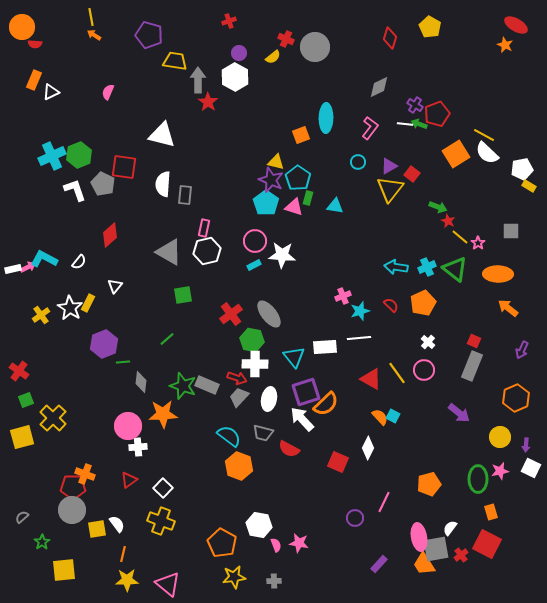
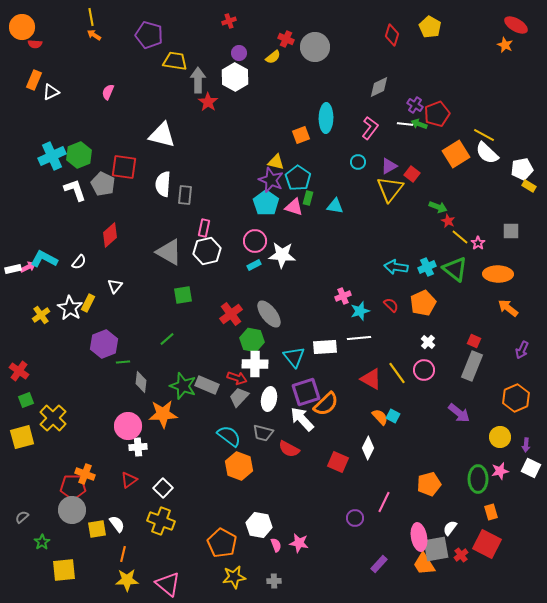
red diamond at (390, 38): moved 2 px right, 3 px up
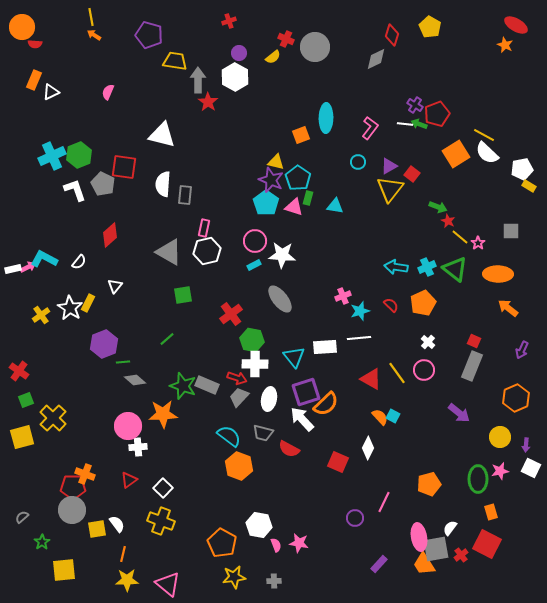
gray diamond at (379, 87): moved 3 px left, 28 px up
gray ellipse at (269, 314): moved 11 px right, 15 px up
gray diamond at (141, 382): moved 6 px left, 2 px up; rotated 55 degrees counterclockwise
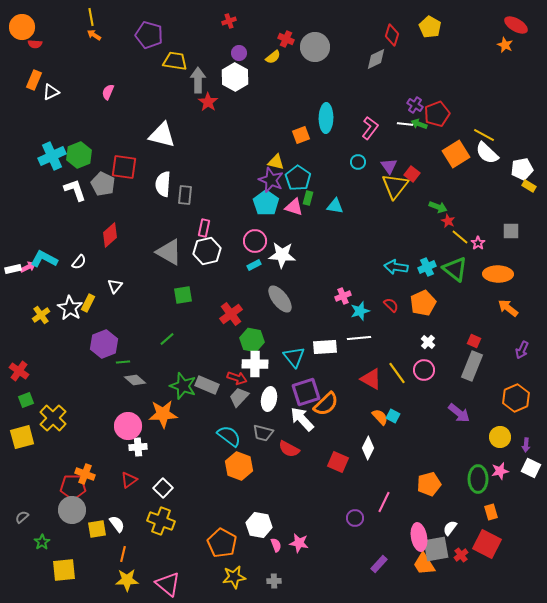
purple triangle at (389, 166): rotated 36 degrees counterclockwise
yellow triangle at (390, 189): moved 5 px right, 3 px up
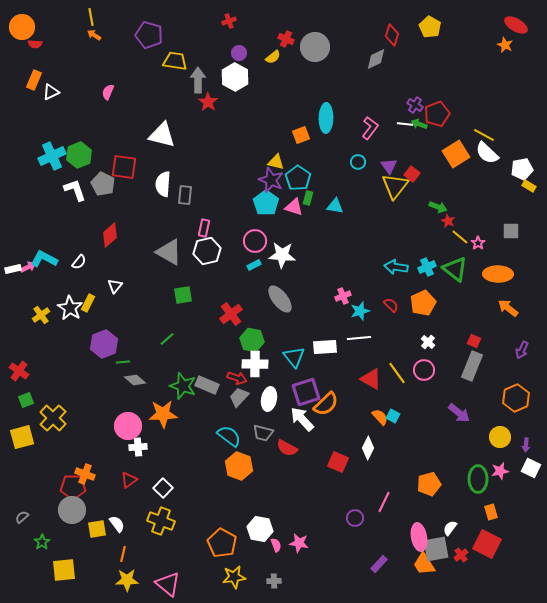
red semicircle at (289, 449): moved 2 px left, 1 px up
white hexagon at (259, 525): moved 1 px right, 4 px down
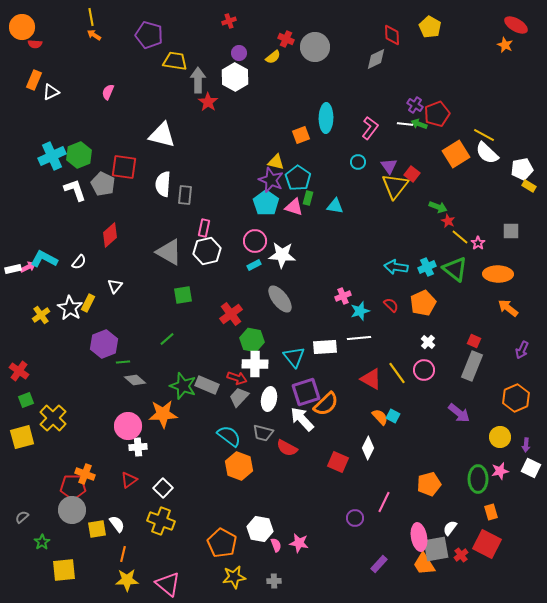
red diamond at (392, 35): rotated 20 degrees counterclockwise
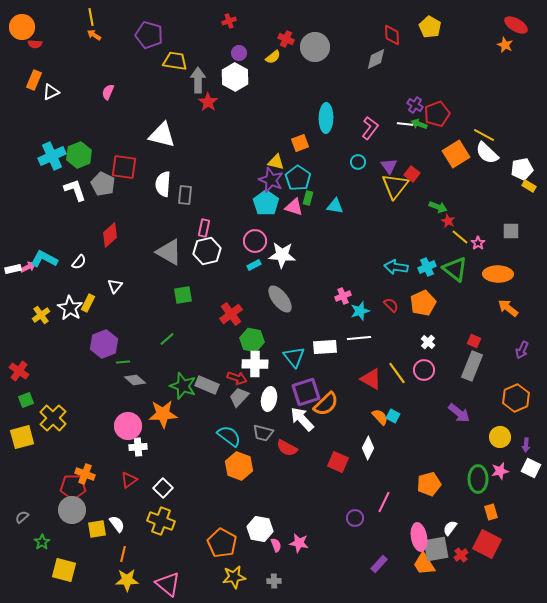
orange square at (301, 135): moved 1 px left, 8 px down
yellow square at (64, 570): rotated 20 degrees clockwise
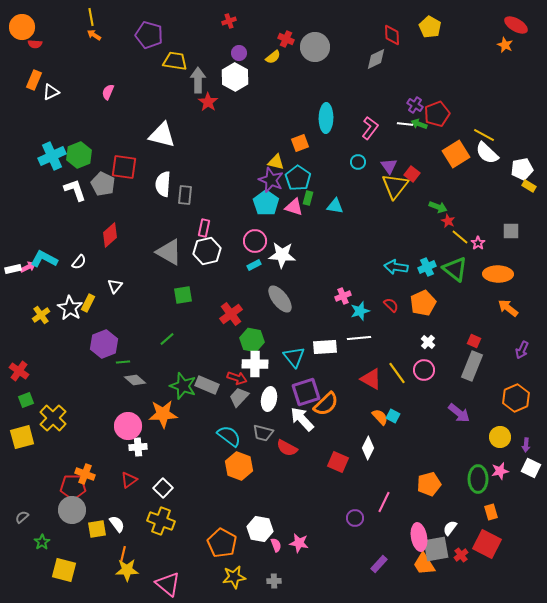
yellow star at (127, 580): moved 10 px up
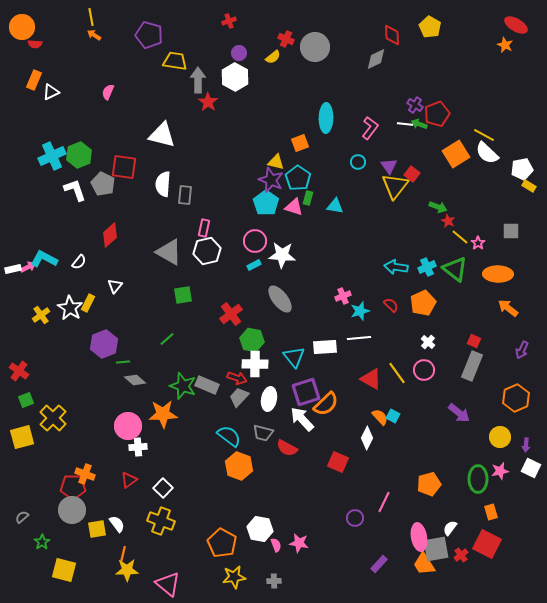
white diamond at (368, 448): moved 1 px left, 10 px up
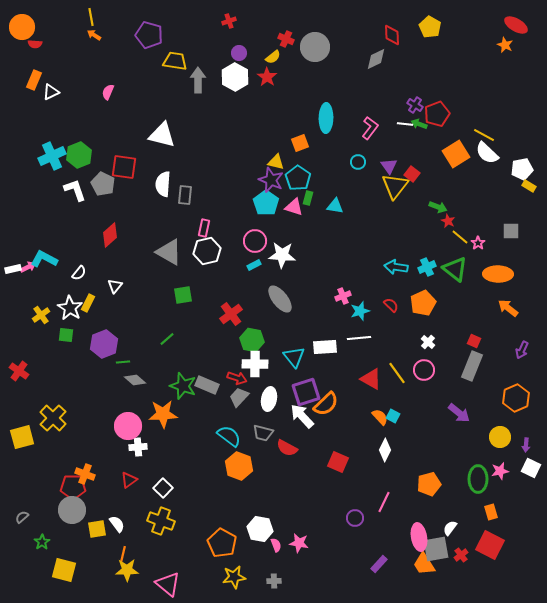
red star at (208, 102): moved 59 px right, 25 px up
white semicircle at (79, 262): moved 11 px down
green square at (26, 400): moved 40 px right, 65 px up; rotated 28 degrees clockwise
white arrow at (302, 419): moved 3 px up
white diamond at (367, 438): moved 18 px right, 12 px down
red square at (487, 544): moved 3 px right, 1 px down
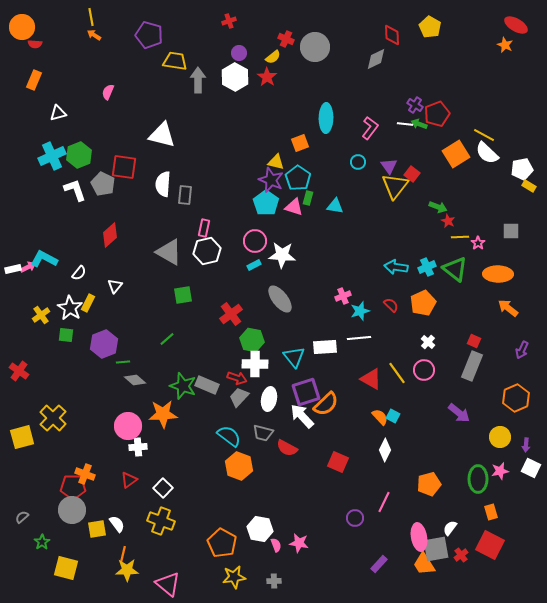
white triangle at (51, 92): moved 7 px right, 21 px down; rotated 12 degrees clockwise
yellow line at (460, 237): rotated 42 degrees counterclockwise
yellow square at (64, 570): moved 2 px right, 2 px up
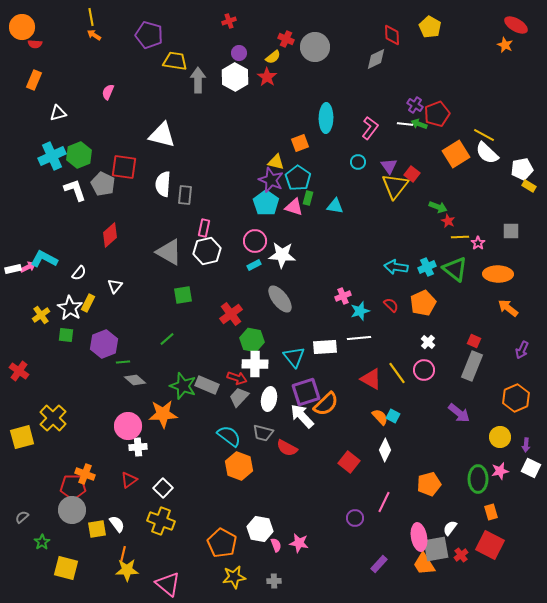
red square at (338, 462): moved 11 px right; rotated 15 degrees clockwise
